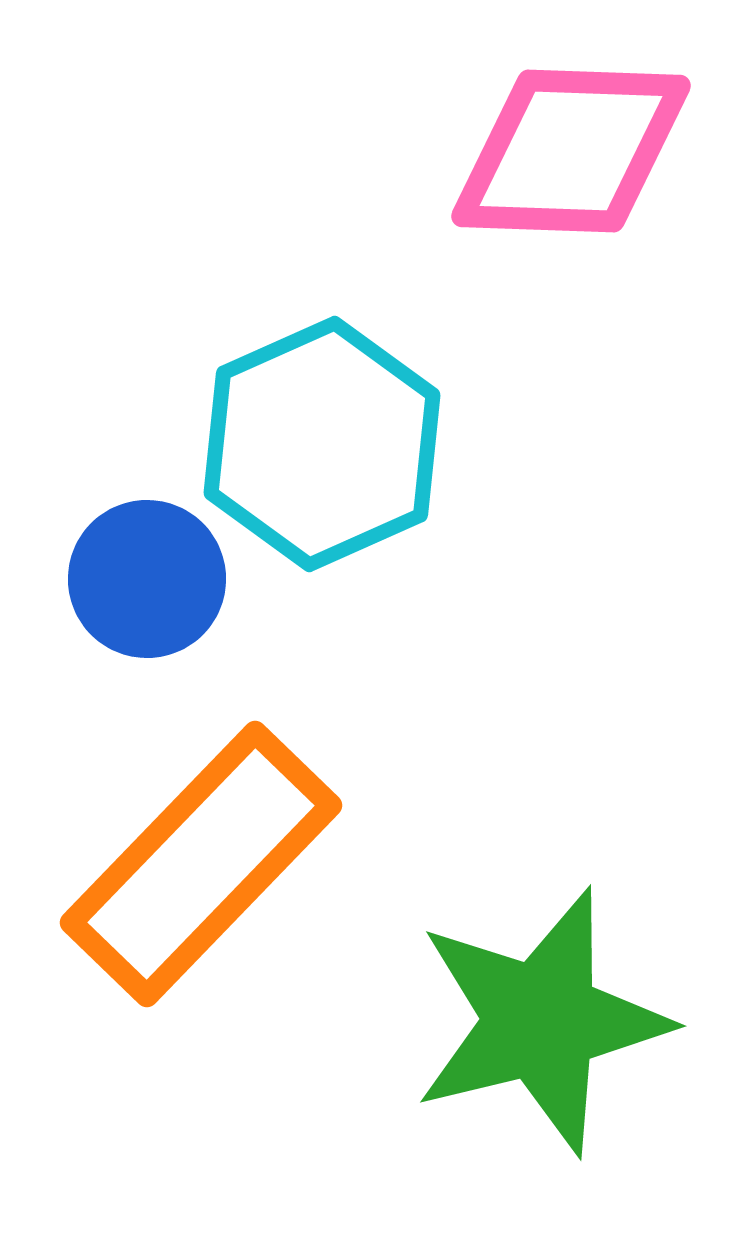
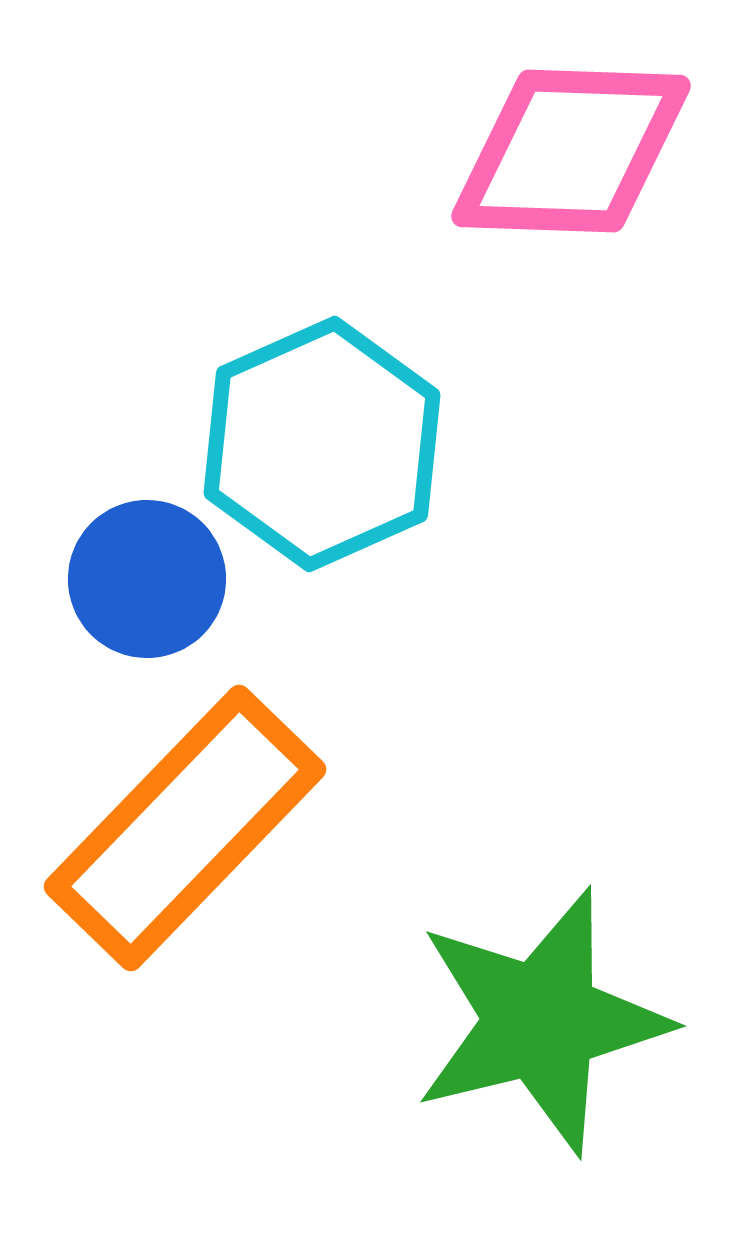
orange rectangle: moved 16 px left, 36 px up
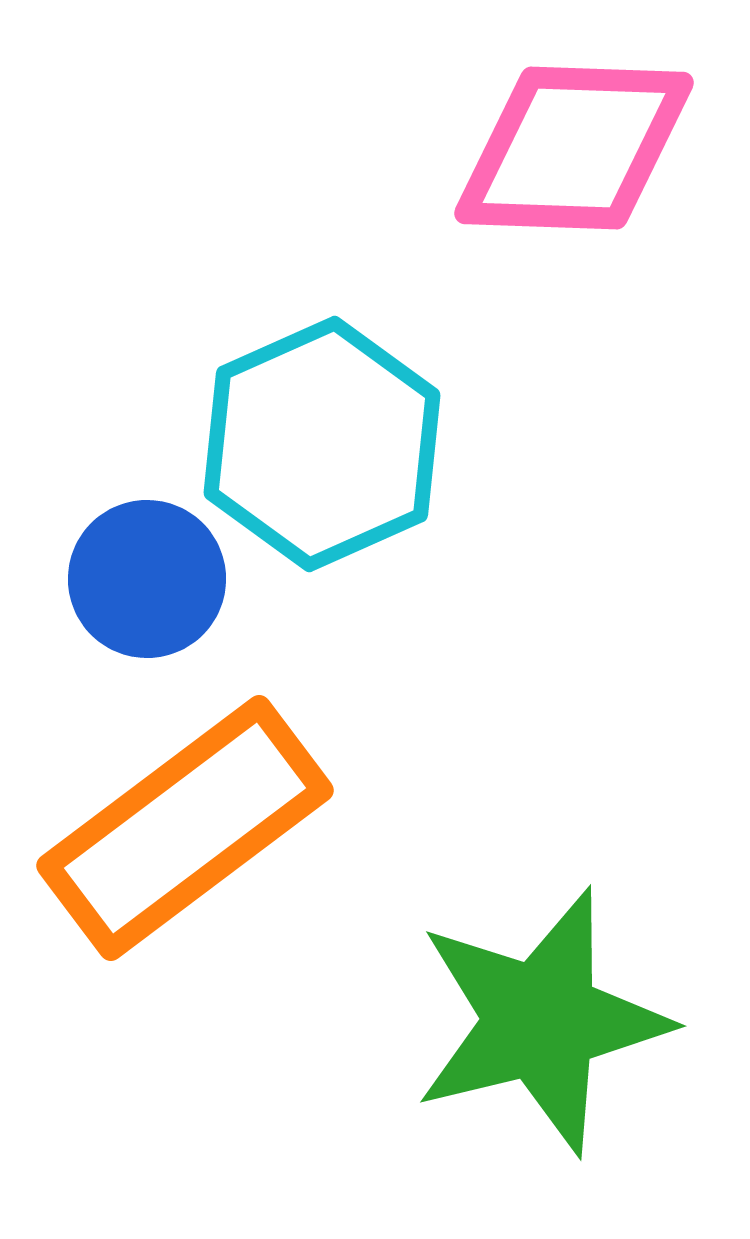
pink diamond: moved 3 px right, 3 px up
orange rectangle: rotated 9 degrees clockwise
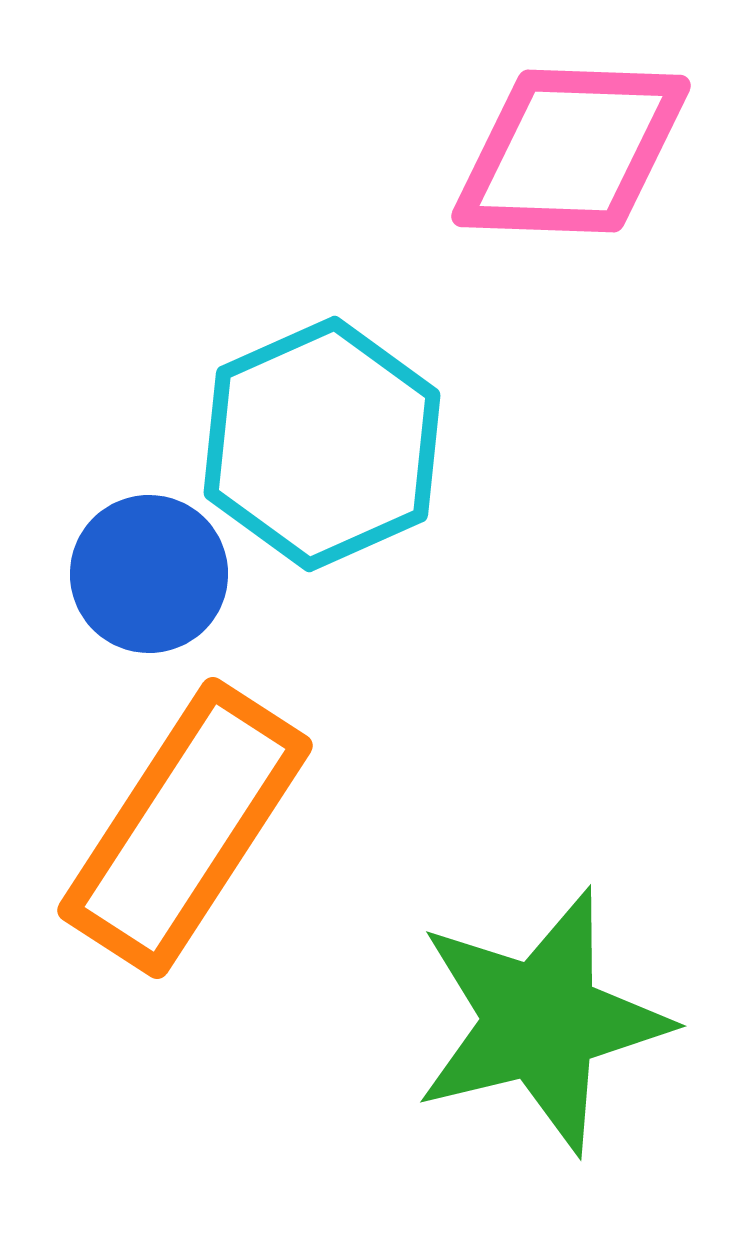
pink diamond: moved 3 px left, 3 px down
blue circle: moved 2 px right, 5 px up
orange rectangle: rotated 20 degrees counterclockwise
